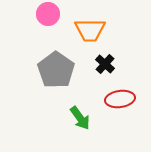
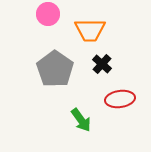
black cross: moved 3 px left
gray pentagon: moved 1 px left, 1 px up
green arrow: moved 1 px right, 2 px down
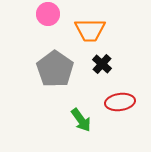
red ellipse: moved 3 px down
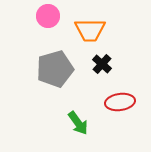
pink circle: moved 2 px down
gray pentagon: rotated 21 degrees clockwise
green arrow: moved 3 px left, 3 px down
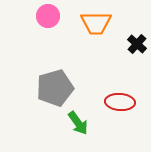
orange trapezoid: moved 6 px right, 7 px up
black cross: moved 35 px right, 20 px up
gray pentagon: moved 19 px down
red ellipse: rotated 12 degrees clockwise
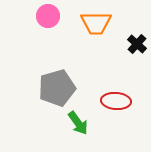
gray pentagon: moved 2 px right
red ellipse: moved 4 px left, 1 px up
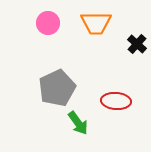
pink circle: moved 7 px down
gray pentagon: rotated 9 degrees counterclockwise
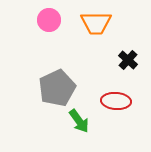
pink circle: moved 1 px right, 3 px up
black cross: moved 9 px left, 16 px down
green arrow: moved 1 px right, 2 px up
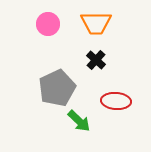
pink circle: moved 1 px left, 4 px down
black cross: moved 32 px left
green arrow: rotated 10 degrees counterclockwise
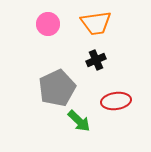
orange trapezoid: rotated 8 degrees counterclockwise
black cross: rotated 24 degrees clockwise
red ellipse: rotated 12 degrees counterclockwise
